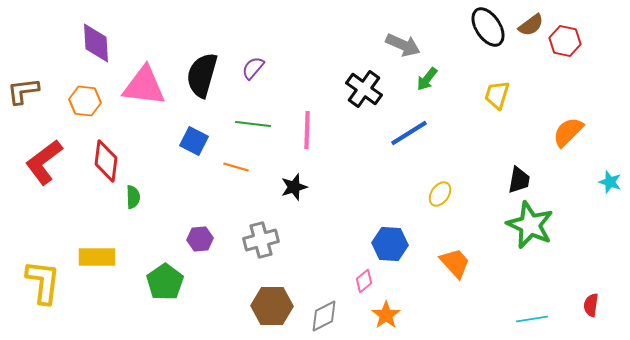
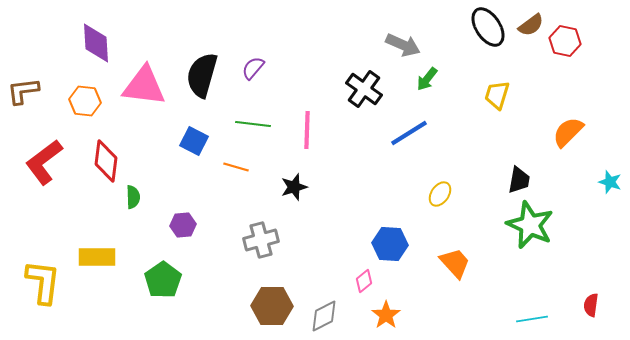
purple hexagon: moved 17 px left, 14 px up
green pentagon: moved 2 px left, 2 px up
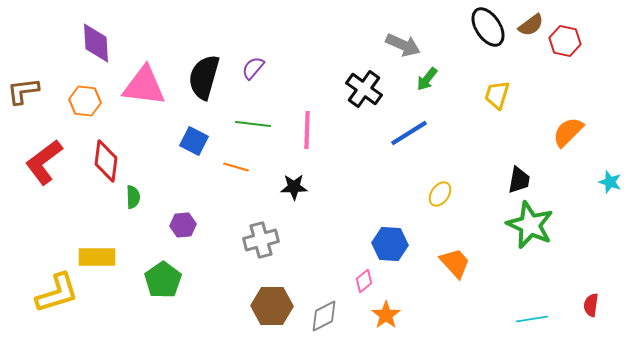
black semicircle: moved 2 px right, 2 px down
black star: rotated 16 degrees clockwise
yellow L-shape: moved 14 px right, 11 px down; rotated 66 degrees clockwise
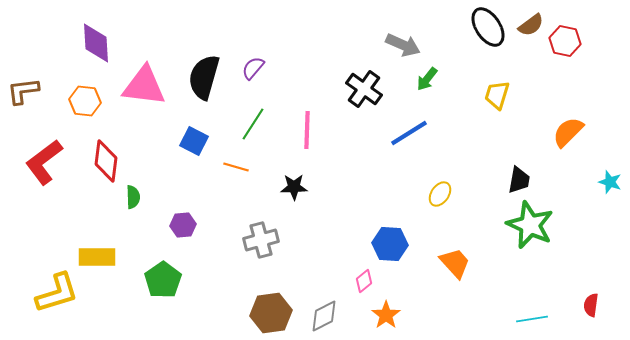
green line: rotated 64 degrees counterclockwise
brown hexagon: moved 1 px left, 7 px down; rotated 9 degrees counterclockwise
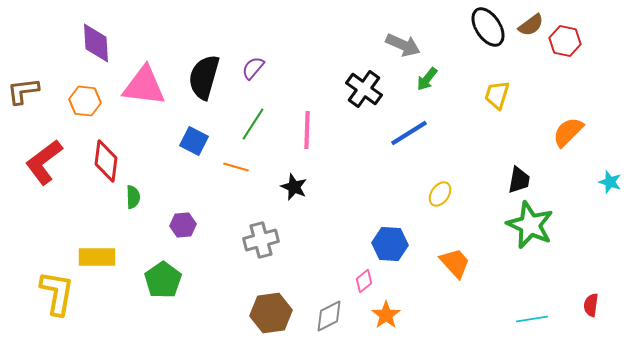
black star: rotated 24 degrees clockwise
yellow L-shape: rotated 63 degrees counterclockwise
gray diamond: moved 5 px right
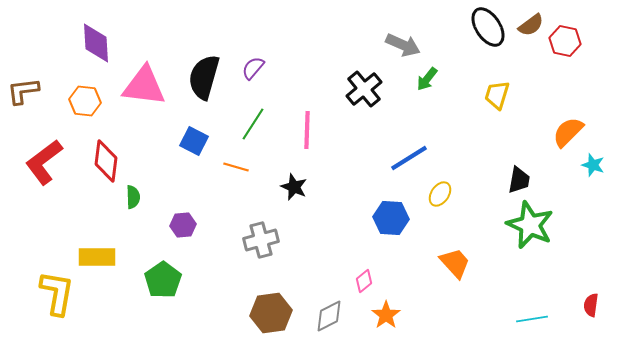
black cross: rotated 15 degrees clockwise
blue line: moved 25 px down
cyan star: moved 17 px left, 17 px up
blue hexagon: moved 1 px right, 26 px up
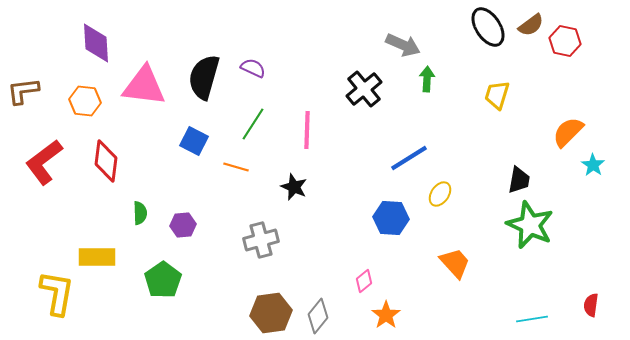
purple semicircle: rotated 75 degrees clockwise
green arrow: rotated 145 degrees clockwise
cyan star: rotated 15 degrees clockwise
green semicircle: moved 7 px right, 16 px down
gray diamond: moved 11 px left; rotated 24 degrees counterclockwise
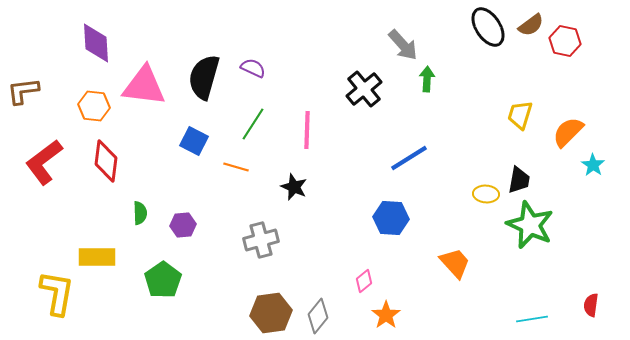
gray arrow: rotated 24 degrees clockwise
yellow trapezoid: moved 23 px right, 20 px down
orange hexagon: moved 9 px right, 5 px down
yellow ellipse: moved 46 px right; rotated 60 degrees clockwise
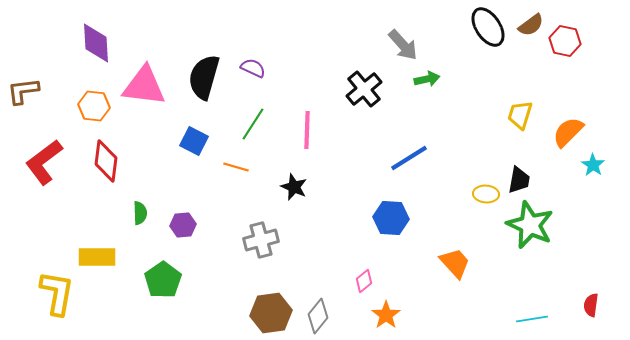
green arrow: rotated 75 degrees clockwise
